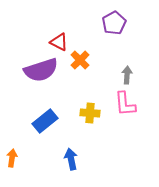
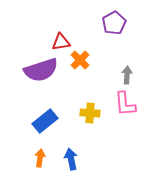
red triangle: moved 2 px right; rotated 36 degrees counterclockwise
orange arrow: moved 28 px right
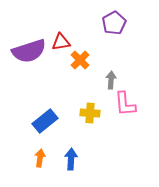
purple semicircle: moved 12 px left, 19 px up
gray arrow: moved 16 px left, 5 px down
blue arrow: rotated 15 degrees clockwise
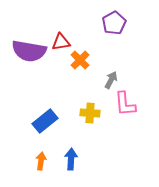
purple semicircle: rotated 28 degrees clockwise
gray arrow: rotated 24 degrees clockwise
orange arrow: moved 1 px right, 3 px down
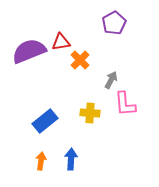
purple semicircle: rotated 148 degrees clockwise
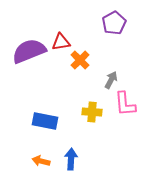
yellow cross: moved 2 px right, 1 px up
blue rectangle: rotated 50 degrees clockwise
orange arrow: rotated 84 degrees counterclockwise
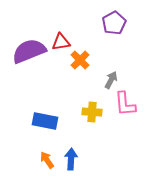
orange arrow: moved 6 px right, 1 px up; rotated 42 degrees clockwise
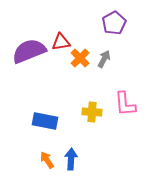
orange cross: moved 2 px up
gray arrow: moved 7 px left, 21 px up
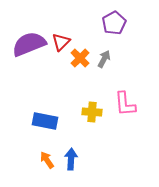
red triangle: rotated 36 degrees counterclockwise
purple semicircle: moved 7 px up
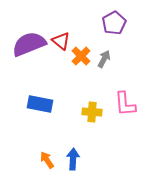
red triangle: moved 1 px up; rotated 36 degrees counterclockwise
orange cross: moved 1 px right, 2 px up
blue rectangle: moved 5 px left, 17 px up
blue arrow: moved 2 px right
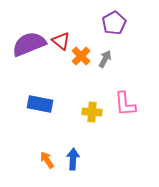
gray arrow: moved 1 px right
